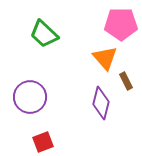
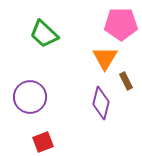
orange triangle: rotated 12 degrees clockwise
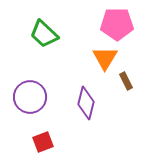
pink pentagon: moved 4 px left
purple diamond: moved 15 px left
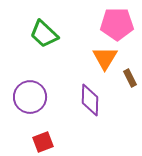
brown rectangle: moved 4 px right, 3 px up
purple diamond: moved 4 px right, 3 px up; rotated 12 degrees counterclockwise
